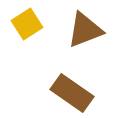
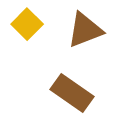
yellow square: rotated 12 degrees counterclockwise
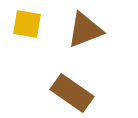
yellow square: rotated 36 degrees counterclockwise
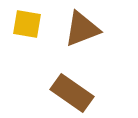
brown triangle: moved 3 px left, 1 px up
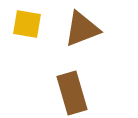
brown rectangle: rotated 39 degrees clockwise
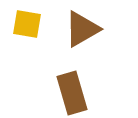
brown triangle: rotated 9 degrees counterclockwise
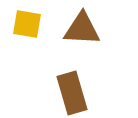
brown triangle: rotated 33 degrees clockwise
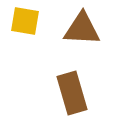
yellow square: moved 2 px left, 3 px up
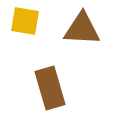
brown rectangle: moved 22 px left, 5 px up
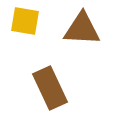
brown rectangle: rotated 9 degrees counterclockwise
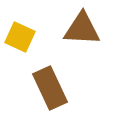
yellow square: moved 5 px left, 16 px down; rotated 16 degrees clockwise
